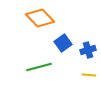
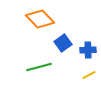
orange diamond: moved 1 px down
blue cross: rotated 14 degrees clockwise
yellow line: rotated 32 degrees counterclockwise
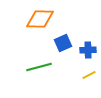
orange diamond: rotated 44 degrees counterclockwise
blue square: rotated 12 degrees clockwise
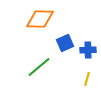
blue square: moved 2 px right
green line: rotated 25 degrees counterclockwise
yellow line: moved 2 px left, 4 px down; rotated 48 degrees counterclockwise
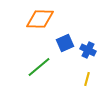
blue cross: rotated 28 degrees clockwise
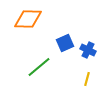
orange diamond: moved 12 px left
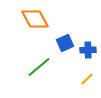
orange diamond: moved 7 px right; rotated 60 degrees clockwise
blue cross: rotated 28 degrees counterclockwise
yellow line: rotated 32 degrees clockwise
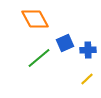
green line: moved 9 px up
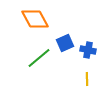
blue cross: rotated 14 degrees clockwise
yellow line: rotated 48 degrees counterclockwise
